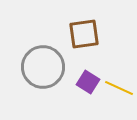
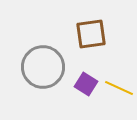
brown square: moved 7 px right
purple square: moved 2 px left, 2 px down
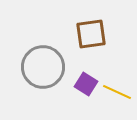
yellow line: moved 2 px left, 4 px down
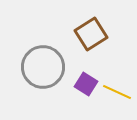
brown square: rotated 24 degrees counterclockwise
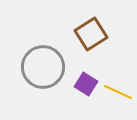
yellow line: moved 1 px right
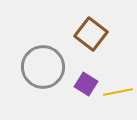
brown square: rotated 20 degrees counterclockwise
yellow line: rotated 36 degrees counterclockwise
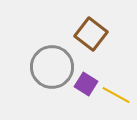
gray circle: moved 9 px right
yellow line: moved 2 px left, 3 px down; rotated 40 degrees clockwise
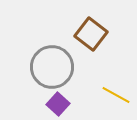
purple square: moved 28 px left, 20 px down; rotated 10 degrees clockwise
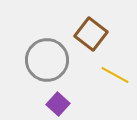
gray circle: moved 5 px left, 7 px up
yellow line: moved 1 px left, 20 px up
